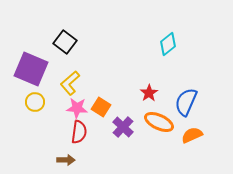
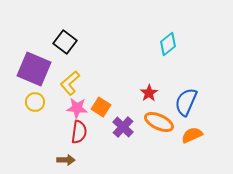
purple square: moved 3 px right
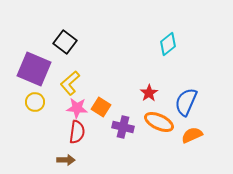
purple cross: rotated 30 degrees counterclockwise
red semicircle: moved 2 px left
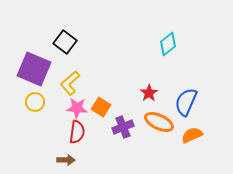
purple cross: rotated 35 degrees counterclockwise
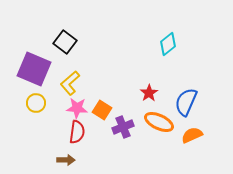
yellow circle: moved 1 px right, 1 px down
orange square: moved 1 px right, 3 px down
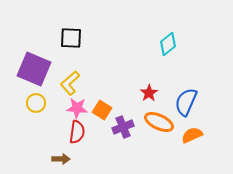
black square: moved 6 px right, 4 px up; rotated 35 degrees counterclockwise
brown arrow: moved 5 px left, 1 px up
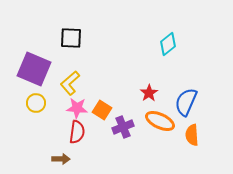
orange ellipse: moved 1 px right, 1 px up
orange semicircle: rotated 70 degrees counterclockwise
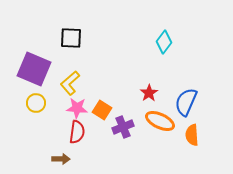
cyan diamond: moved 4 px left, 2 px up; rotated 15 degrees counterclockwise
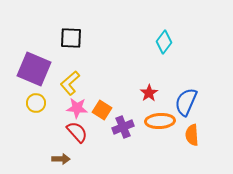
orange ellipse: rotated 28 degrees counterclockwise
red semicircle: rotated 50 degrees counterclockwise
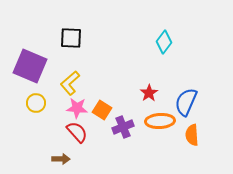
purple square: moved 4 px left, 3 px up
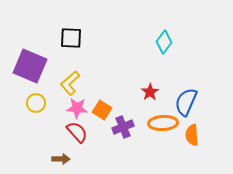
red star: moved 1 px right, 1 px up
orange ellipse: moved 3 px right, 2 px down
